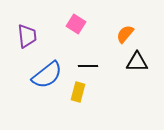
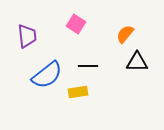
yellow rectangle: rotated 66 degrees clockwise
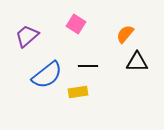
purple trapezoid: rotated 125 degrees counterclockwise
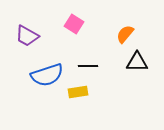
pink square: moved 2 px left
purple trapezoid: rotated 110 degrees counterclockwise
blue semicircle: rotated 20 degrees clockwise
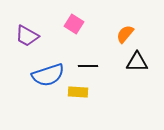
blue semicircle: moved 1 px right
yellow rectangle: rotated 12 degrees clockwise
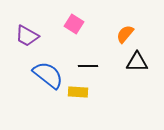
blue semicircle: rotated 124 degrees counterclockwise
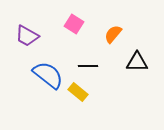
orange semicircle: moved 12 px left
yellow rectangle: rotated 36 degrees clockwise
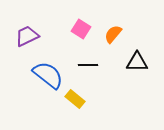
pink square: moved 7 px right, 5 px down
purple trapezoid: rotated 125 degrees clockwise
black line: moved 1 px up
yellow rectangle: moved 3 px left, 7 px down
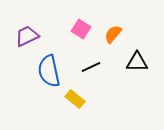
black line: moved 3 px right, 2 px down; rotated 24 degrees counterclockwise
blue semicircle: moved 1 px right, 4 px up; rotated 140 degrees counterclockwise
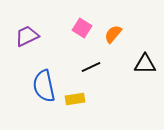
pink square: moved 1 px right, 1 px up
black triangle: moved 8 px right, 2 px down
blue semicircle: moved 5 px left, 15 px down
yellow rectangle: rotated 48 degrees counterclockwise
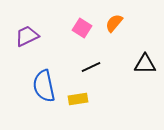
orange semicircle: moved 1 px right, 11 px up
yellow rectangle: moved 3 px right
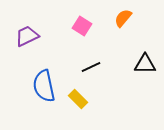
orange semicircle: moved 9 px right, 5 px up
pink square: moved 2 px up
yellow rectangle: rotated 54 degrees clockwise
